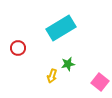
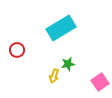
red circle: moved 1 px left, 2 px down
yellow arrow: moved 2 px right
pink square: rotated 18 degrees clockwise
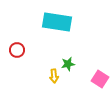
cyan rectangle: moved 4 px left, 6 px up; rotated 40 degrees clockwise
yellow arrow: rotated 24 degrees counterclockwise
pink square: moved 3 px up; rotated 24 degrees counterclockwise
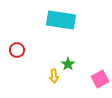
cyan rectangle: moved 4 px right, 2 px up
green star: rotated 24 degrees counterclockwise
pink square: rotated 30 degrees clockwise
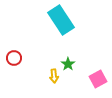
cyan rectangle: rotated 48 degrees clockwise
red circle: moved 3 px left, 8 px down
pink square: moved 2 px left
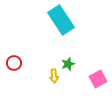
red circle: moved 5 px down
green star: rotated 16 degrees clockwise
